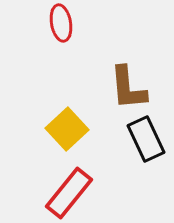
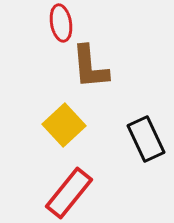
brown L-shape: moved 38 px left, 21 px up
yellow square: moved 3 px left, 4 px up
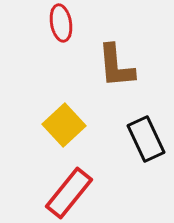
brown L-shape: moved 26 px right, 1 px up
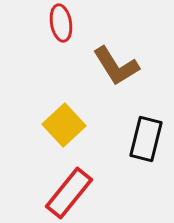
brown L-shape: rotated 27 degrees counterclockwise
black rectangle: rotated 39 degrees clockwise
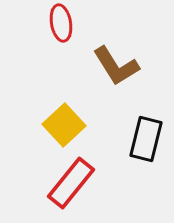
red rectangle: moved 2 px right, 10 px up
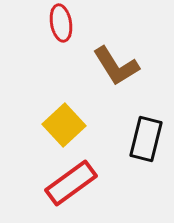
red rectangle: rotated 15 degrees clockwise
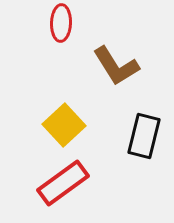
red ellipse: rotated 12 degrees clockwise
black rectangle: moved 2 px left, 3 px up
red rectangle: moved 8 px left
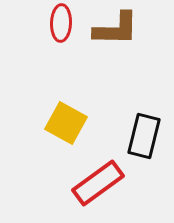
brown L-shape: moved 37 px up; rotated 57 degrees counterclockwise
yellow square: moved 2 px right, 2 px up; rotated 18 degrees counterclockwise
red rectangle: moved 35 px right
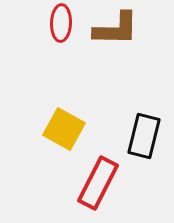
yellow square: moved 2 px left, 6 px down
red rectangle: rotated 27 degrees counterclockwise
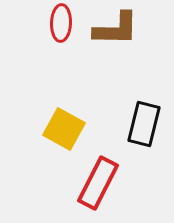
black rectangle: moved 12 px up
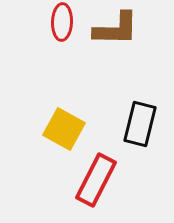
red ellipse: moved 1 px right, 1 px up
black rectangle: moved 4 px left
red rectangle: moved 2 px left, 3 px up
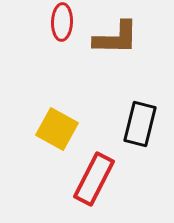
brown L-shape: moved 9 px down
yellow square: moved 7 px left
red rectangle: moved 2 px left, 1 px up
